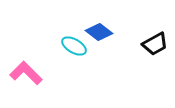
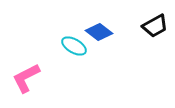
black trapezoid: moved 18 px up
pink L-shape: moved 5 px down; rotated 72 degrees counterclockwise
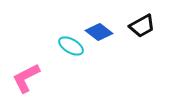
black trapezoid: moved 13 px left
cyan ellipse: moved 3 px left
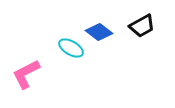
cyan ellipse: moved 2 px down
pink L-shape: moved 4 px up
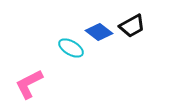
black trapezoid: moved 10 px left
pink L-shape: moved 3 px right, 10 px down
